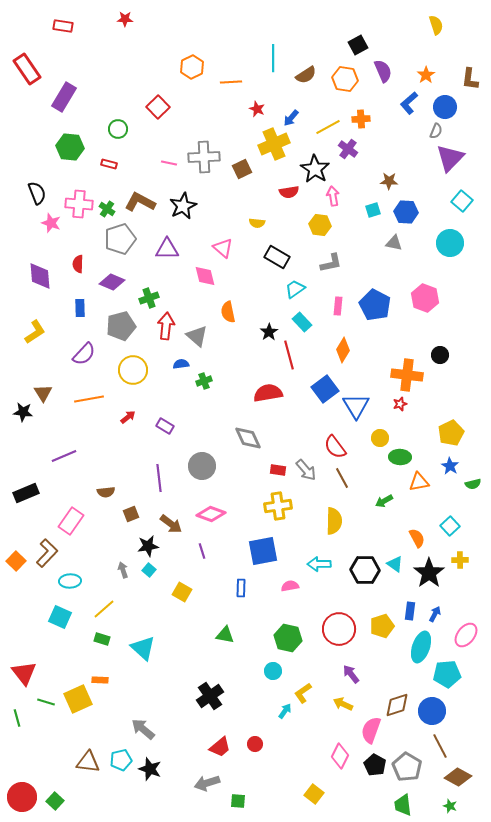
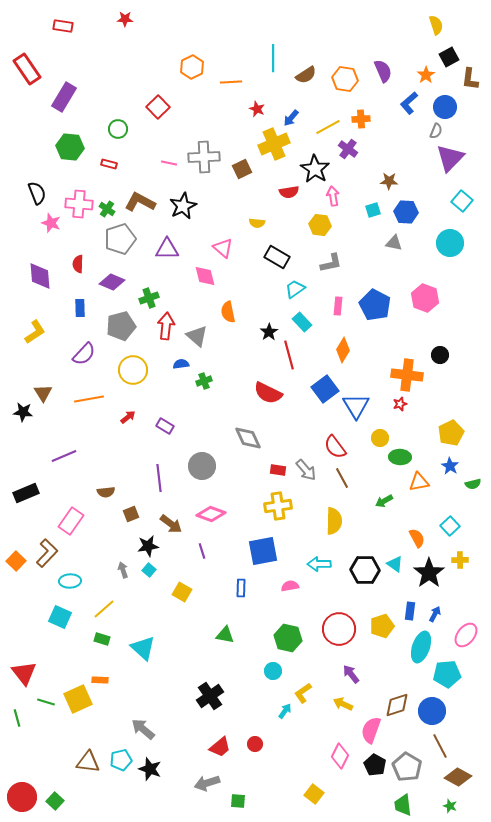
black square at (358, 45): moved 91 px right, 12 px down
red semicircle at (268, 393): rotated 144 degrees counterclockwise
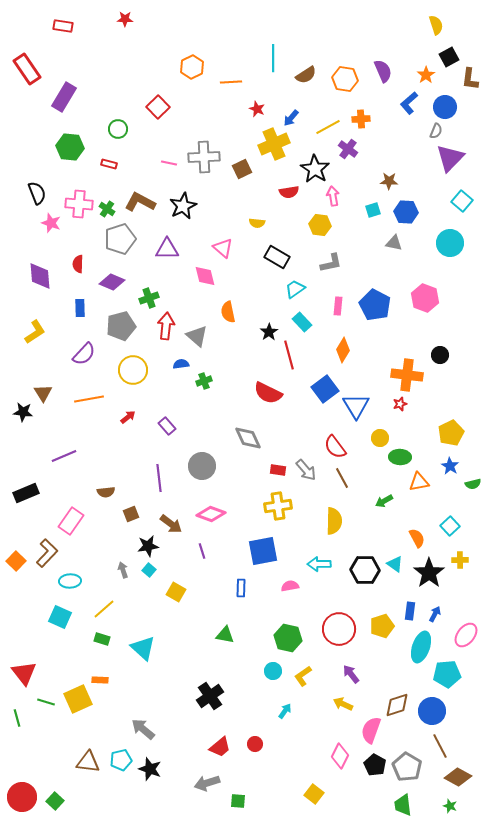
purple rectangle at (165, 426): moved 2 px right; rotated 18 degrees clockwise
yellow square at (182, 592): moved 6 px left
yellow L-shape at (303, 693): moved 17 px up
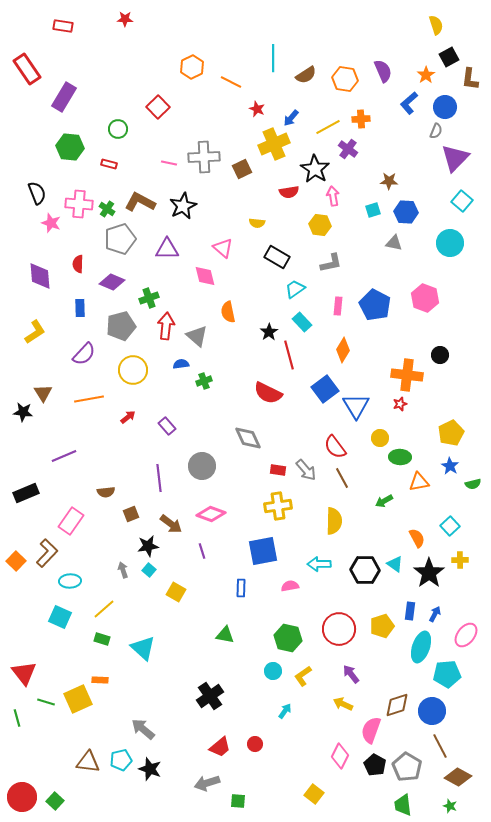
orange line at (231, 82): rotated 30 degrees clockwise
purple triangle at (450, 158): moved 5 px right
